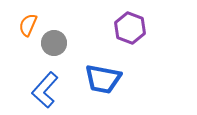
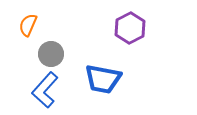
purple hexagon: rotated 12 degrees clockwise
gray circle: moved 3 px left, 11 px down
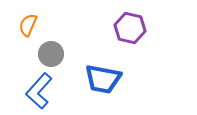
purple hexagon: rotated 20 degrees counterclockwise
blue L-shape: moved 6 px left, 1 px down
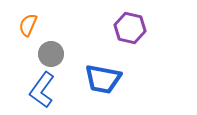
blue L-shape: moved 3 px right, 1 px up; rotated 6 degrees counterclockwise
